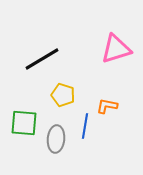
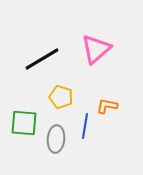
pink triangle: moved 20 px left; rotated 24 degrees counterclockwise
yellow pentagon: moved 2 px left, 2 px down
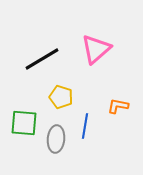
orange L-shape: moved 11 px right
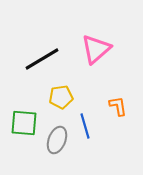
yellow pentagon: rotated 25 degrees counterclockwise
orange L-shape: rotated 70 degrees clockwise
blue line: rotated 25 degrees counterclockwise
gray ellipse: moved 1 px right, 1 px down; rotated 16 degrees clockwise
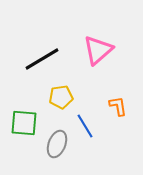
pink triangle: moved 2 px right, 1 px down
blue line: rotated 15 degrees counterclockwise
gray ellipse: moved 4 px down
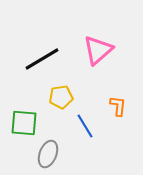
orange L-shape: rotated 15 degrees clockwise
gray ellipse: moved 9 px left, 10 px down
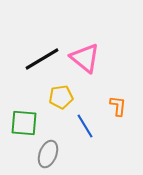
pink triangle: moved 13 px left, 8 px down; rotated 40 degrees counterclockwise
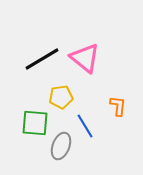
green square: moved 11 px right
gray ellipse: moved 13 px right, 8 px up
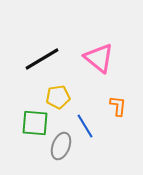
pink triangle: moved 14 px right
yellow pentagon: moved 3 px left
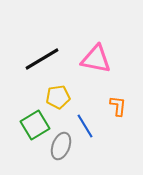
pink triangle: moved 3 px left, 1 px down; rotated 28 degrees counterclockwise
green square: moved 2 px down; rotated 36 degrees counterclockwise
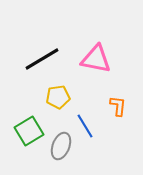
green square: moved 6 px left, 6 px down
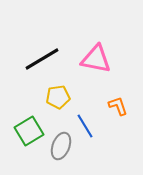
orange L-shape: rotated 25 degrees counterclockwise
